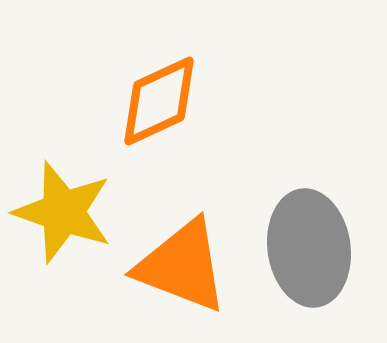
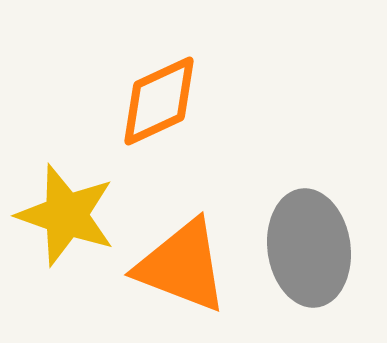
yellow star: moved 3 px right, 3 px down
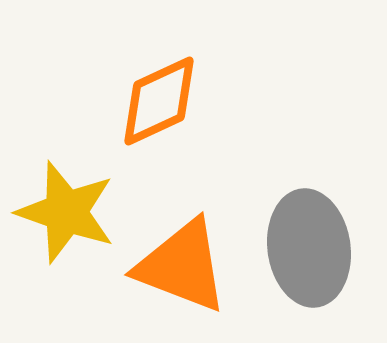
yellow star: moved 3 px up
